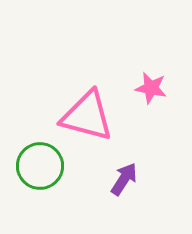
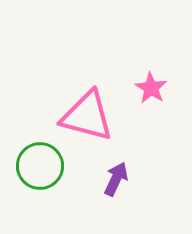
pink star: rotated 20 degrees clockwise
purple arrow: moved 8 px left; rotated 8 degrees counterclockwise
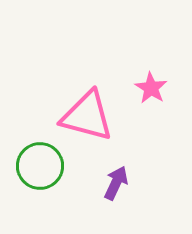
purple arrow: moved 4 px down
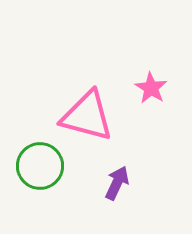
purple arrow: moved 1 px right
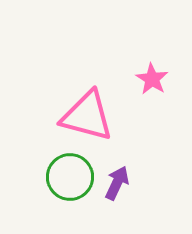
pink star: moved 1 px right, 9 px up
green circle: moved 30 px right, 11 px down
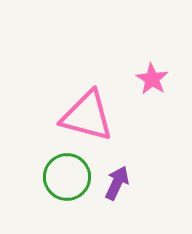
green circle: moved 3 px left
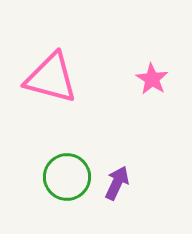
pink triangle: moved 36 px left, 38 px up
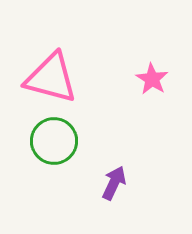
green circle: moved 13 px left, 36 px up
purple arrow: moved 3 px left
